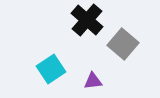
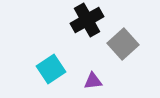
black cross: rotated 20 degrees clockwise
gray square: rotated 8 degrees clockwise
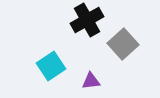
cyan square: moved 3 px up
purple triangle: moved 2 px left
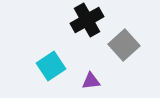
gray square: moved 1 px right, 1 px down
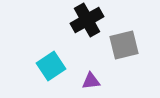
gray square: rotated 28 degrees clockwise
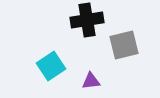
black cross: rotated 20 degrees clockwise
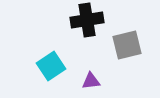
gray square: moved 3 px right
